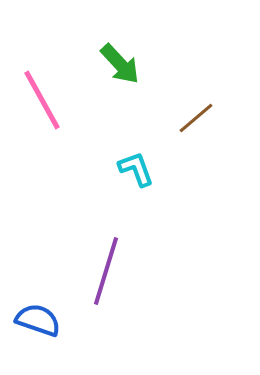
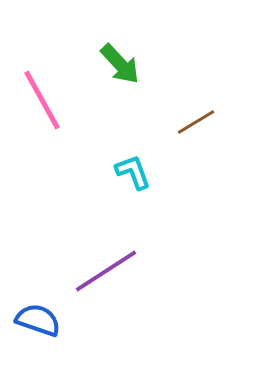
brown line: moved 4 px down; rotated 9 degrees clockwise
cyan L-shape: moved 3 px left, 3 px down
purple line: rotated 40 degrees clockwise
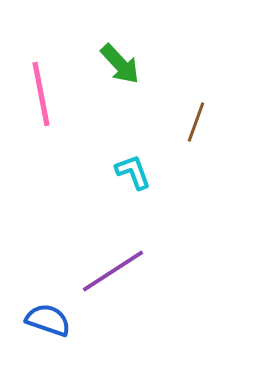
pink line: moved 1 px left, 6 px up; rotated 18 degrees clockwise
brown line: rotated 39 degrees counterclockwise
purple line: moved 7 px right
blue semicircle: moved 10 px right
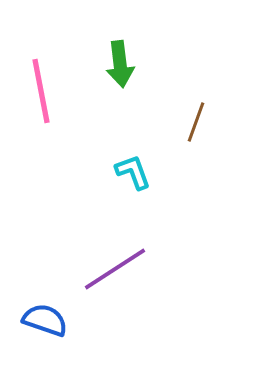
green arrow: rotated 36 degrees clockwise
pink line: moved 3 px up
purple line: moved 2 px right, 2 px up
blue semicircle: moved 3 px left
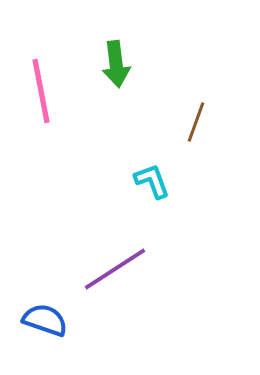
green arrow: moved 4 px left
cyan L-shape: moved 19 px right, 9 px down
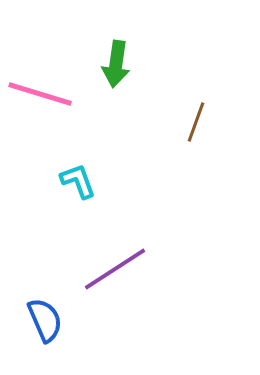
green arrow: rotated 15 degrees clockwise
pink line: moved 1 px left, 3 px down; rotated 62 degrees counterclockwise
cyan L-shape: moved 74 px left
blue semicircle: rotated 48 degrees clockwise
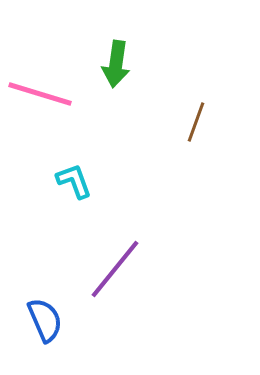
cyan L-shape: moved 4 px left
purple line: rotated 18 degrees counterclockwise
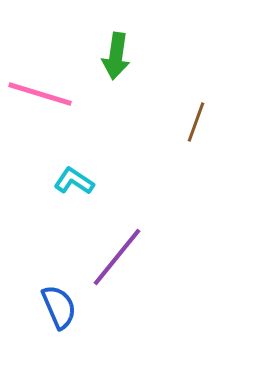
green arrow: moved 8 px up
cyan L-shape: rotated 36 degrees counterclockwise
purple line: moved 2 px right, 12 px up
blue semicircle: moved 14 px right, 13 px up
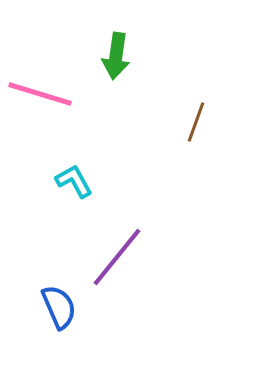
cyan L-shape: rotated 27 degrees clockwise
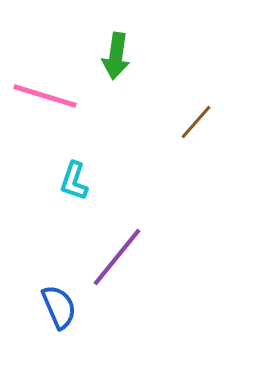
pink line: moved 5 px right, 2 px down
brown line: rotated 21 degrees clockwise
cyan L-shape: rotated 132 degrees counterclockwise
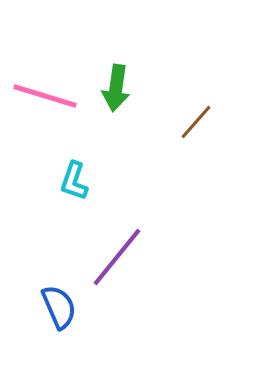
green arrow: moved 32 px down
